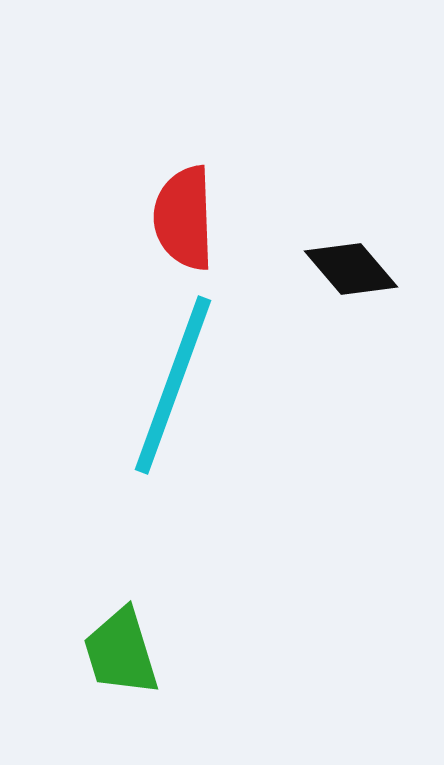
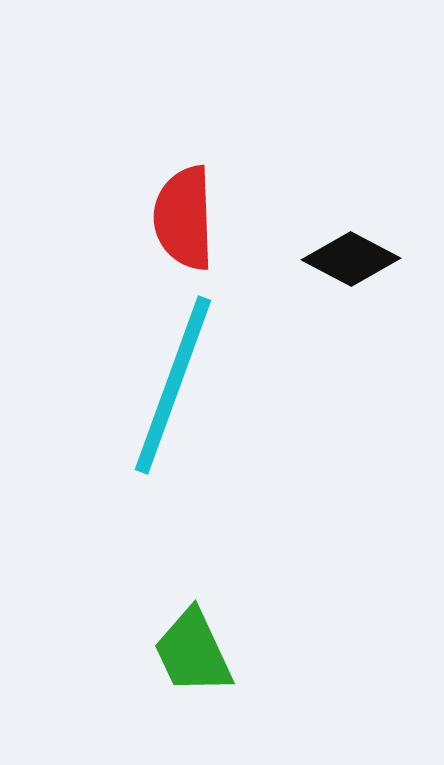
black diamond: moved 10 px up; rotated 22 degrees counterclockwise
green trapezoid: moved 72 px right; rotated 8 degrees counterclockwise
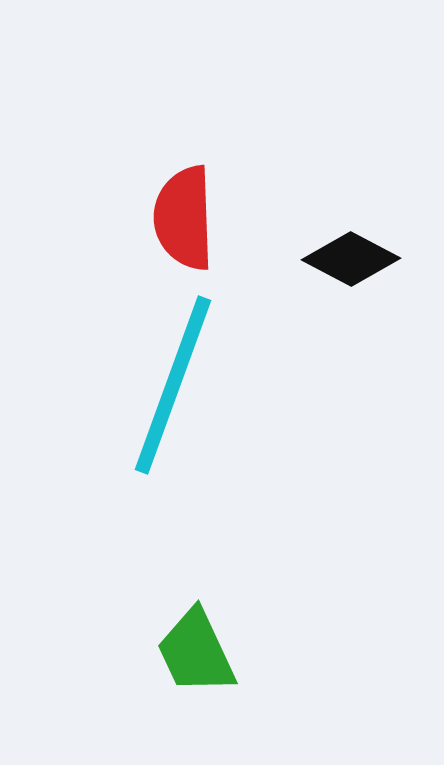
green trapezoid: moved 3 px right
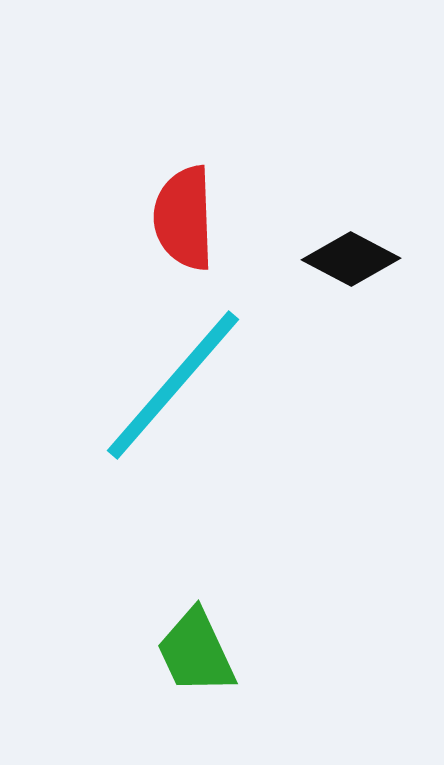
cyan line: rotated 21 degrees clockwise
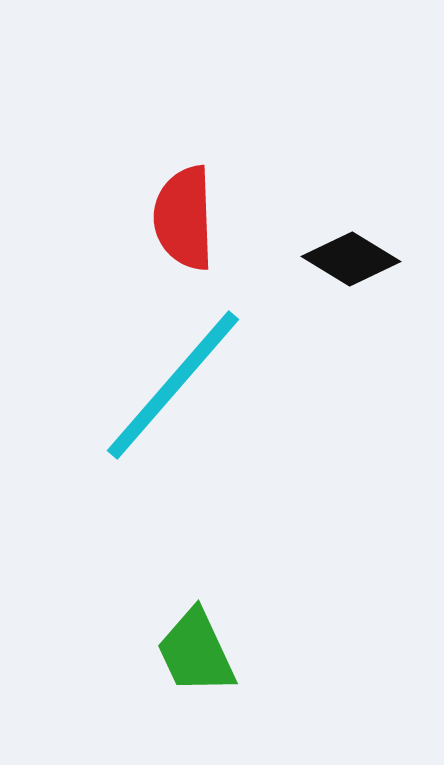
black diamond: rotated 4 degrees clockwise
